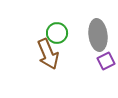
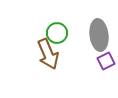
gray ellipse: moved 1 px right
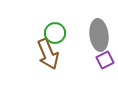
green circle: moved 2 px left
purple square: moved 1 px left, 1 px up
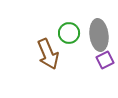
green circle: moved 14 px right
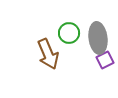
gray ellipse: moved 1 px left, 3 px down
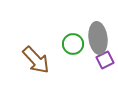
green circle: moved 4 px right, 11 px down
brown arrow: moved 12 px left, 6 px down; rotated 20 degrees counterclockwise
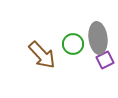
brown arrow: moved 6 px right, 5 px up
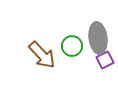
green circle: moved 1 px left, 2 px down
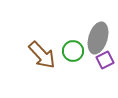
gray ellipse: rotated 24 degrees clockwise
green circle: moved 1 px right, 5 px down
